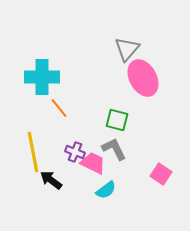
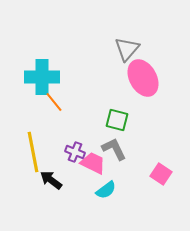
orange line: moved 5 px left, 6 px up
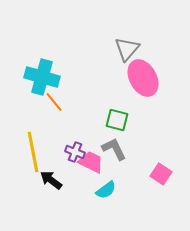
cyan cross: rotated 16 degrees clockwise
pink trapezoid: moved 2 px left, 1 px up
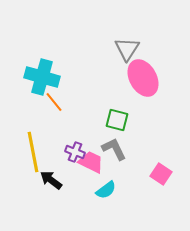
gray triangle: rotated 8 degrees counterclockwise
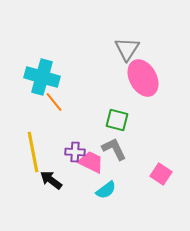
purple cross: rotated 18 degrees counterclockwise
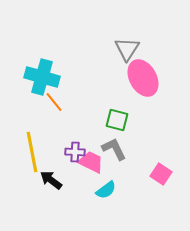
yellow line: moved 1 px left
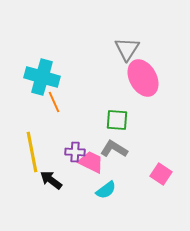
orange line: rotated 15 degrees clockwise
green square: rotated 10 degrees counterclockwise
gray L-shape: rotated 32 degrees counterclockwise
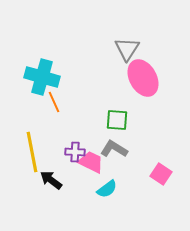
cyan semicircle: moved 1 px right, 1 px up
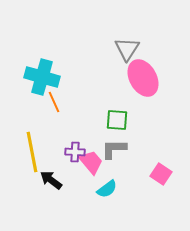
gray L-shape: rotated 32 degrees counterclockwise
pink trapezoid: rotated 24 degrees clockwise
